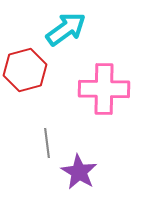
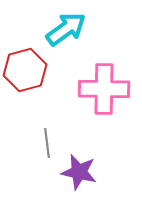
purple star: rotated 18 degrees counterclockwise
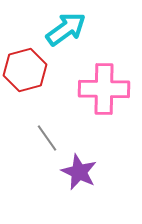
gray line: moved 5 px up; rotated 28 degrees counterclockwise
purple star: rotated 12 degrees clockwise
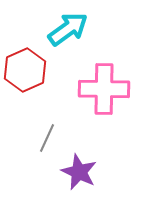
cyan arrow: moved 2 px right
red hexagon: rotated 9 degrees counterclockwise
gray line: rotated 60 degrees clockwise
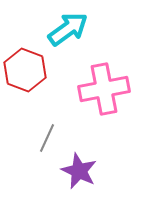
red hexagon: rotated 15 degrees counterclockwise
pink cross: rotated 12 degrees counterclockwise
purple star: moved 1 px up
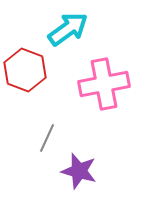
pink cross: moved 5 px up
purple star: rotated 9 degrees counterclockwise
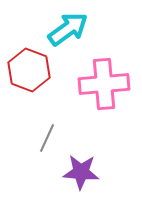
red hexagon: moved 4 px right
pink cross: rotated 6 degrees clockwise
purple star: moved 2 px right, 1 px down; rotated 12 degrees counterclockwise
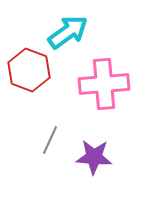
cyan arrow: moved 3 px down
gray line: moved 3 px right, 2 px down
purple star: moved 13 px right, 15 px up
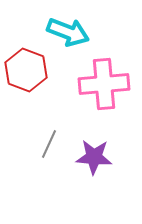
cyan arrow: rotated 57 degrees clockwise
red hexagon: moved 3 px left
gray line: moved 1 px left, 4 px down
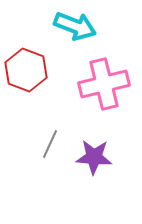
cyan arrow: moved 7 px right, 6 px up
pink cross: rotated 9 degrees counterclockwise
gray line: moved 1 px right
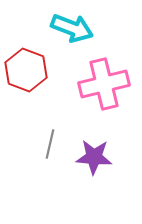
cyan arrow: moved 3 px left, 2 px down
gray line: rotated 12 degrees counterclockwise
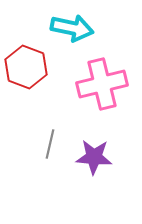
cyan arrow: rotated 9 degrees counterclockwise
red hexagon: moved 3 px up
pink cross: moved 2 px left
